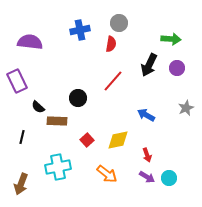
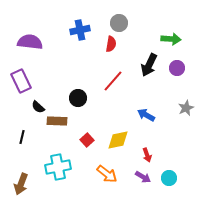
purple rectangle: moved 4 px right
purple arrow: moved 4 px left
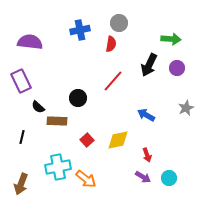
orange arrow: moved 21 px left, 5 px down
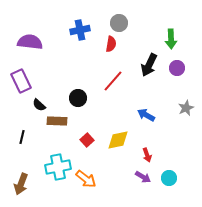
green arrow: rotated 84 degrees clockwise
black semicircle: moved 1 px right, 2 px up
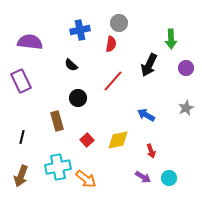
purple circle: moved 9 px right
black semicircle: moved 32 px right, 40 px up
brown rectangle: rotated 72 degrees clockwise
red arrow: moved 4 px right, 4 px up
brown arrow: moved 8 px up
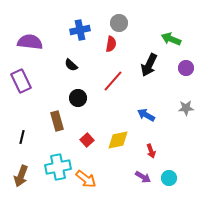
green arrow: rotated 114 degrees clockwise
gray star: rotated 21 degrees clockwise
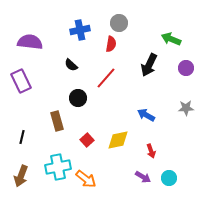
red line: moved 7 px left, 3 px up
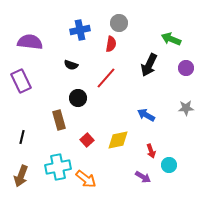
black semicircle: rotated 24 degrees counterclockwise
brown rectangle: moved 2 px right, 1 px up
cyan circle: moved 13 px up
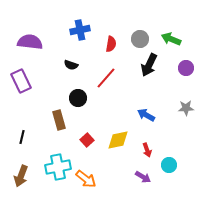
gray circle: moved 21 px right, 16 px down
red arrow: moved 4 px left, 1 px up
